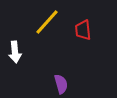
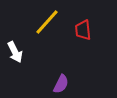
white arrow: rotated 20 degrees counterclockwise
purple semicircle: rotated 42 degrees clockwise
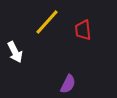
purple semicircle: moved 7 px right
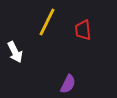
yellow line: rotated 16 degrees counterclockwise
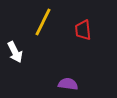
yellow line: moved 4 px left
purple semicircle: rotated 108 degrees counterclockwise
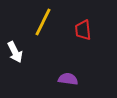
purple semicircle: moved 5 px up
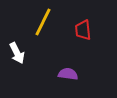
white arrow: moved 2 px right, 1 px down
purple semicircle: moved 5 px up
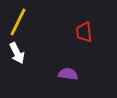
yellow line: moved 25 px left
red trapezoid: moved 1 px right, 2 px down
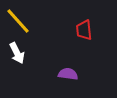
yellow line: moved 1 px up; rotated 68 degrees counterclockwise
red trapezoid: moved 2 px up
